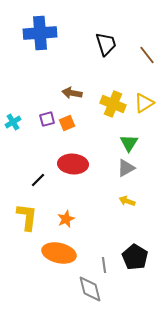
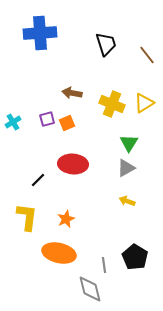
yellow cross: moved 1 px left
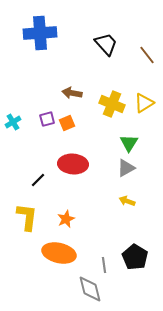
black trapezoid: rotated 25 degrees counterclockwise
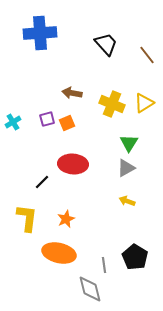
black line: moved 4 px right, 2 px down
yellow L-shape: moved 1 px down
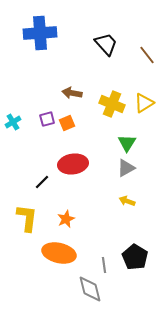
green triangle: moved 2 px left
red ellipse: rotated 12 degrees counterclockwise
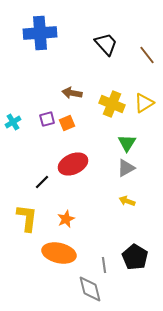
red ellipse: rotated 16 degrees counterclockwise
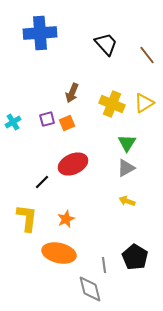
brown arrow: rotated 78 degrees counterclockwise
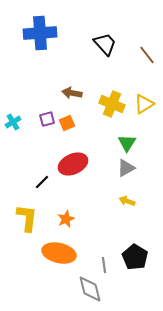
black trapezoid: moved 1 px left
brown arrow: rotated 78 degrees clockwise
yellow triangle: moved 1 px down
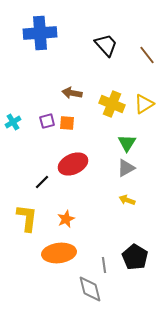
black trapezoid: moved 1 px right, 1 px down
purple square: moved 2 px down
orange square: rotated 28 degrees clockwise
yellow arrow: moved 1 px up
orange ellipse: rotated 20 degrees counterclockwise
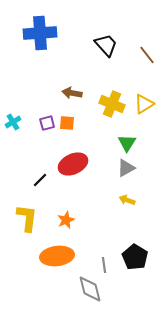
purple square: moved 2 px down
black line: moved 2 px left, 2 px up
orange star: moved 1 px down
orange ellipse: moved 2 px left, 3 px down
